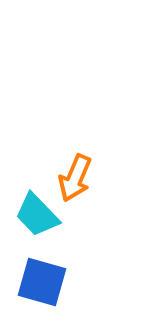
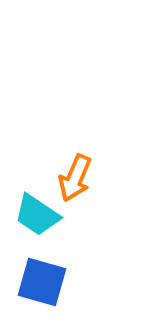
cyan trapezoid: rotated 12 degrees counterclockwise
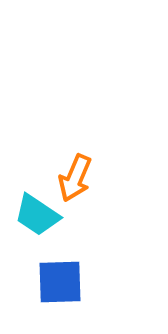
blue square: moved 18 px right; rotated 18 degrees counterclockwise
